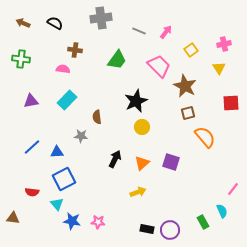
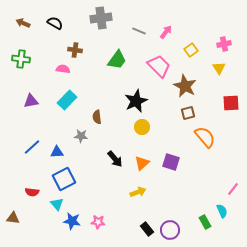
black arrow: rotated 114 degrees clockwise
green rectangle: moved 2 px right
black rectangle: rotated 40 degrees clockwise
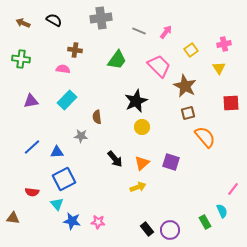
black semicircle: moved 1 px left, 3 px up
yellow arrow: moved 5 px up
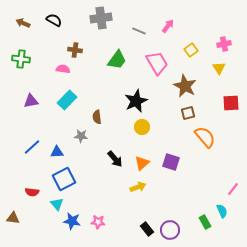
pink arrow: moved 2 px right, 6 px up
pink trapezoid: moved 2 px left, 3 px up; rotated 15 degrees clockwise
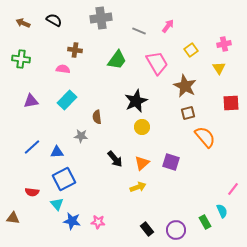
purple circle: moved 6 px right
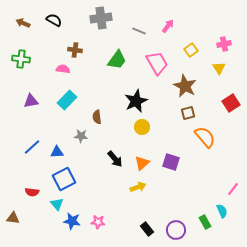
red square: rotated 30 degrees counterclockwise
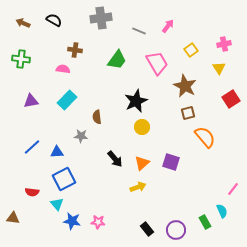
red square: moved 4 px up
